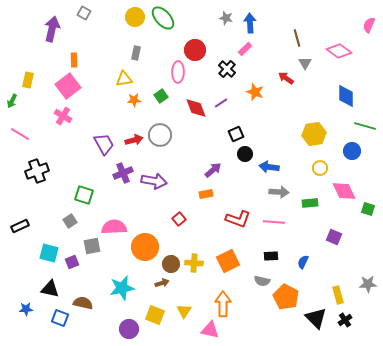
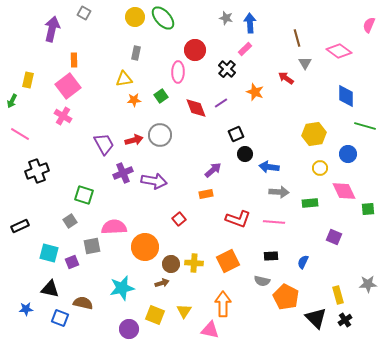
blue circle at (352, 151): moved 4 px left, 3 px down
green square at (368, 209): rotated 24 degrees counterclockwise
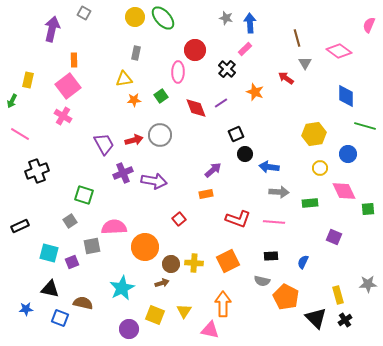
cyan star at (122, 288): rotated 15 degrees counterclockwise
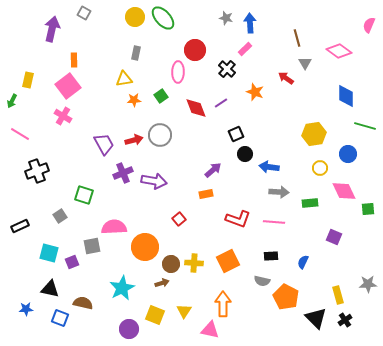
gray square at (70, 221): moved 10 px left, 5 px up
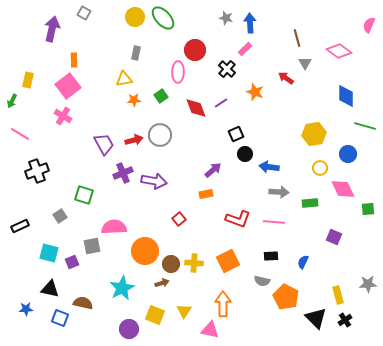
pink diamond at (344, 191): moved 1 px left, 2 px up
orange circle at (145, 247): moved 4 px down
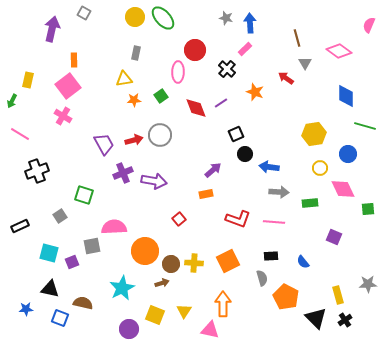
blue semicircle at (303, 262): rotated 64 degrees counterclockwise
gray semicircle at (262, 281): moved 3 px up; rotated 119 degrees counterclockwise
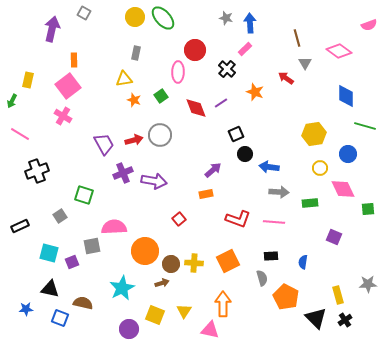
pink semicircle at (369, 25): rotated 133 degrees counterclockwise
orange star at (134, 100): rotated 24 degrees clockwise
blue semicircle at (303, 262): rotated 48 degrees clockwise
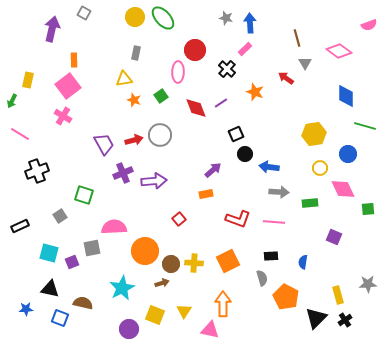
purple arrow at (154, 181): rotated 15 degrees counterclockwise
gray square at (92, 246): moved 2 px down
black triangle at (316, 318): rotated 30 degrees clockwise
